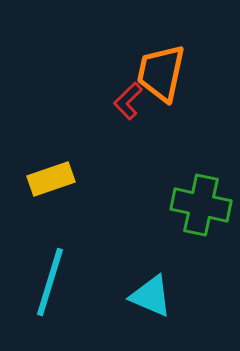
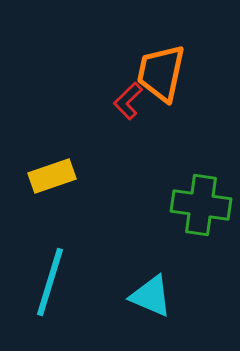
yellow rectangle: moved 1 px right, 3 px up
green cross: rotated 4 degrees counterclockwise
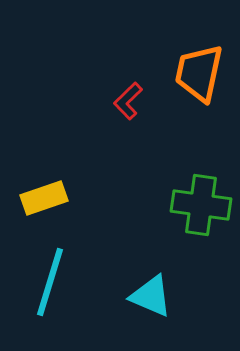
orange trapezoid: moved 38 px right
yellow rectangle: moved 8 px left, 22 px down
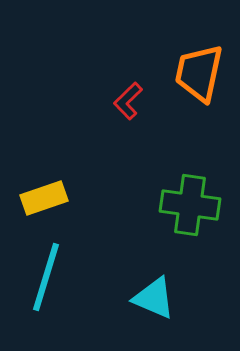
green cross: moved 11 px left
cyan line: moved 4 px left, 5 px up
cyan triangle: moved 3 px right, 2 px down
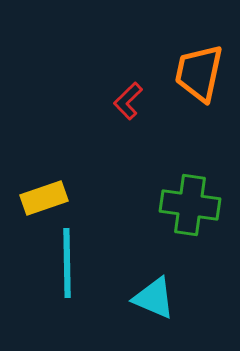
cyan line: moved 21 px right, 14 px up; rotated 18 degrees counterclockwise
